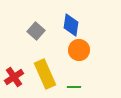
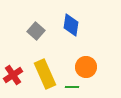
orange circle: moved 7 px right, 17 px down
red cross: moved 1 px left, 2 px up
green line: moved 2 px left
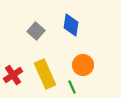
orange circle: moved 3 px left, 2 px up
green line: rotated 64 degrees clockwise
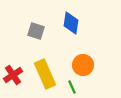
blue diamond: moved 2 px up
gray square: rotated 24 degrees counterclockwise
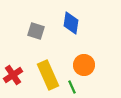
orange circle: moved 1 px right
yellow rectangle: moved 3 px right, 1 px down
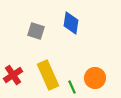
orange circle: moved 11 px right, 13 px down
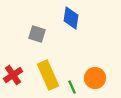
blue diamond: moved 5 px up
gray square: moved 1 px right, 3 px down
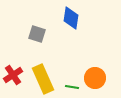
yellow rectangle: moved 5 px left, 4 px down
green line: rotated 56 degrees counterclockwise
